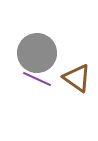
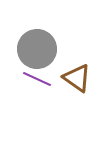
gray circle: moved 4 px up
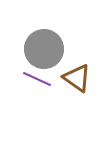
gray circle: moved 7 px right
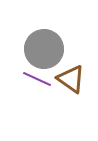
brown triangle: moved 6 px left, 1 px down
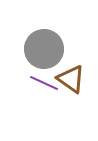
purple line: moved 7 px right, 4 px down
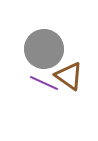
brown triangle: moved 2 px left, 3 px up
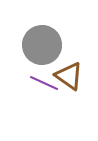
gray circle: moved 2 px left, 4 px up
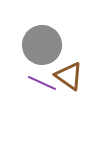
purple line: moved 2 px left
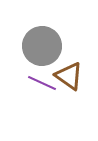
gray circle: moved 1 px down
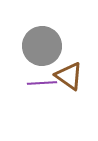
purple line: rotated 28 degrees counterclockwise
